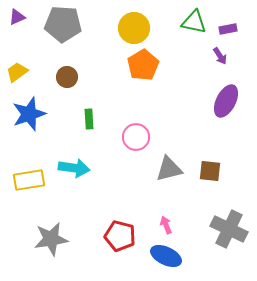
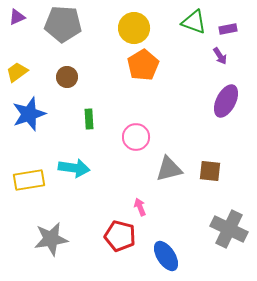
green triangle: rotated 8 degrees clockwise
pink arrow: moved 26 px left, 18 px up
blue ellipse: rotated 32 degrees clockwise
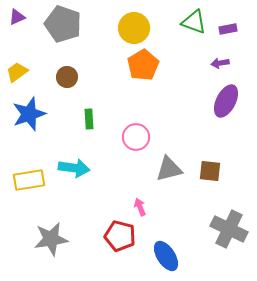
gray pentagon: rotated 15 degrees clockwise
purple arrow: moved 7 px down; rotated 114 degrees clockwise
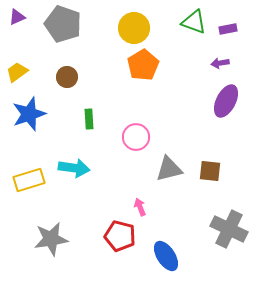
yellow rectangle: rotated 8 degrees counterclockwise
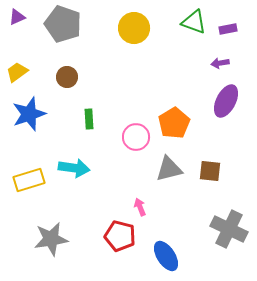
orange pentagon: moved 31 px right, 58 px down
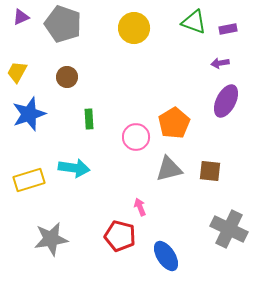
purple triangle: moved 4 px right
yellow trapezoid: rotated 25 degrees counterclockwise
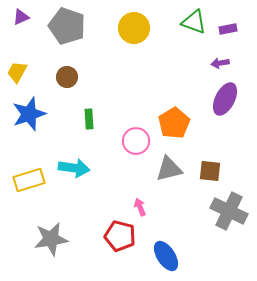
gray pentagon: moved 4 px right, 2 px down
purple ellipse: moved 1 px left, 2 px up
pink circle: moved 4 px down
gray cross: moved 18 px up
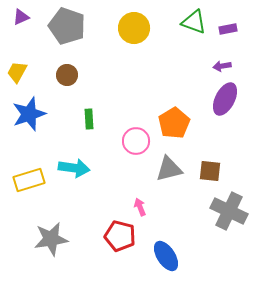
purple arrow: moved 2 px right, 3 px down
brown circle: moved 2 px up
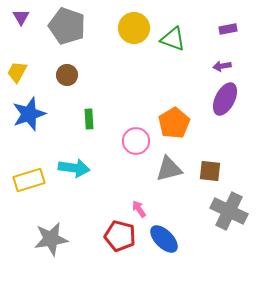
purple triangle: rotated 36 degrees counterclockwise
green triangle: moved 21 px left, 17 px down
pink arrow: moved 1 px left, 2 px down; rotated 12 degrees counterclockwise
blue ellipse: moved 2 px left, 17 px up; rotated 12 degrees counterclockwise
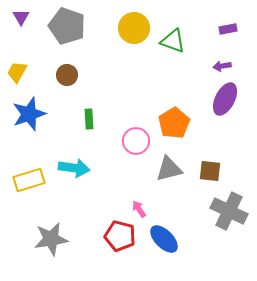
green triangle: moved 2 px down
